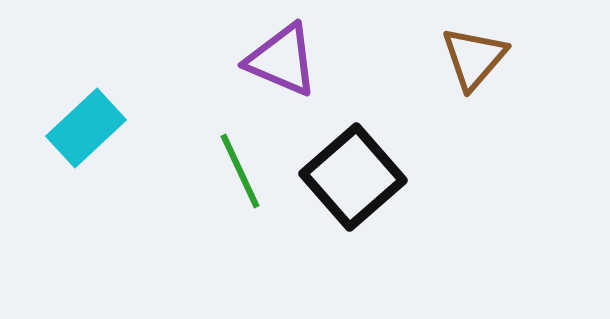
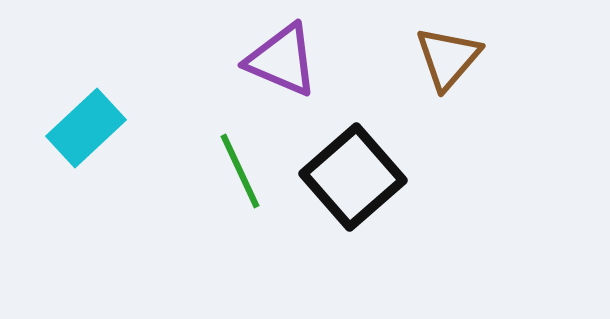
brown triangle: moved 26 px left
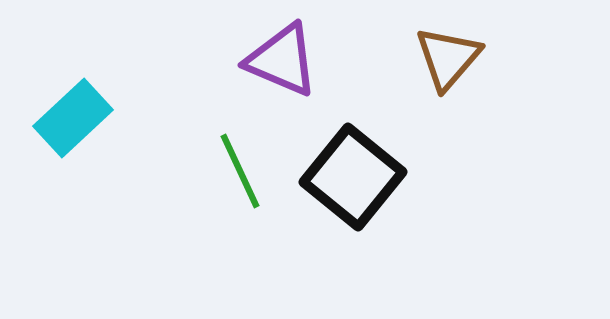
cyan rectangle: moved 13 px left, 10 px up
black square: rotated 10 degrees counterclockwise
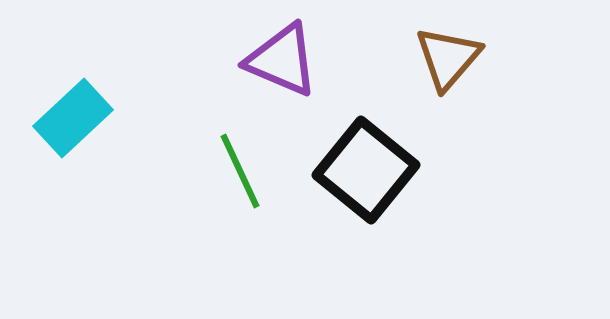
black square: moved 13 px right, 7 px up
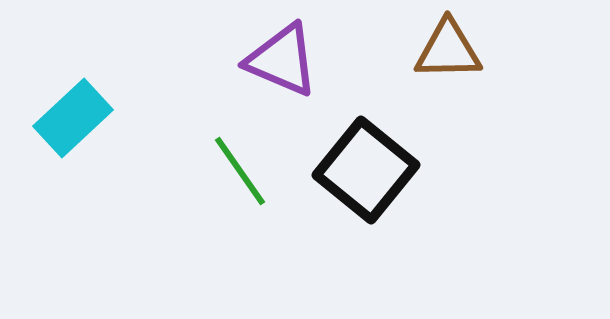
brown triangle: moved 8 px up; rotated 48 degrees clockwise
green line: rotated 10 degrees counterclockwise
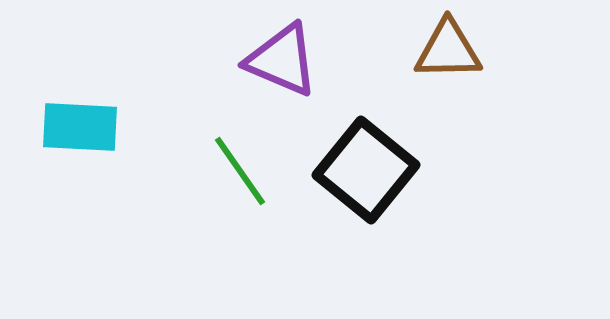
cyan rectangle: moved 7 px right, 9 px down; rotated 46 degrees clockwise
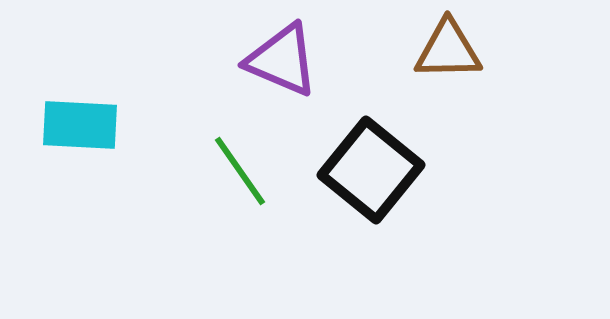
cyan rectangle: moved 2 px up
black square: moved 5 px right
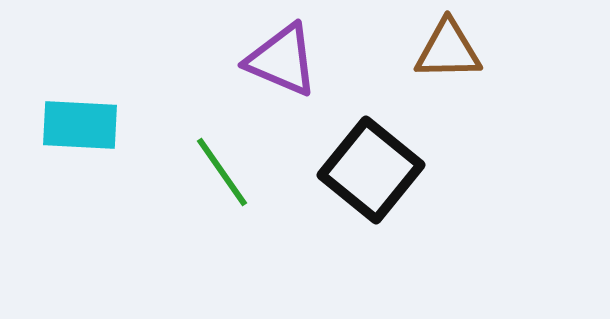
green line: moved 18 px left, 1 px down
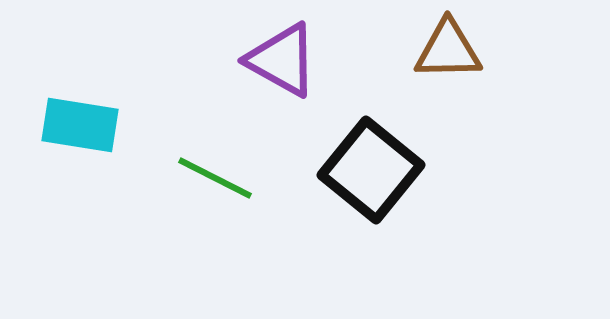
purple triangle: rotated 6 degrees clockwise
cyan rectangle: rotated 6 degrees clockwise
green line: moved 7 px left, 6 px down; rotated 28 degrees counterclockwise
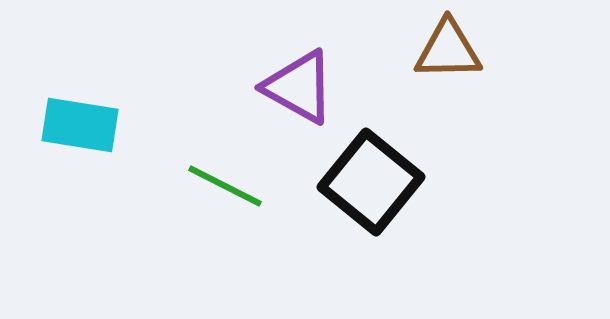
purple triangle: moved 17 px right, 27 px down
black square: moved 12 px down
green line: moved 10 px right, 8 px down
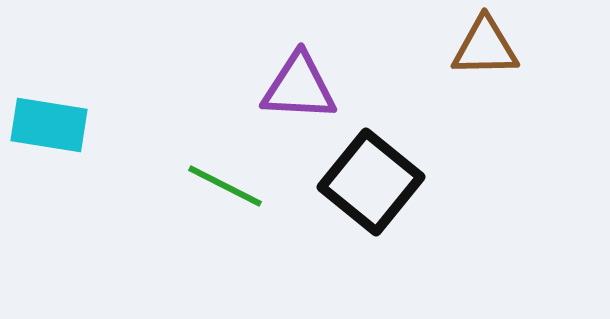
brown triangle: moved 37 px right, 3 px up
purple triangle: rotated 26 degrees counterclockwise
cyan rectangle: moved 31 px left
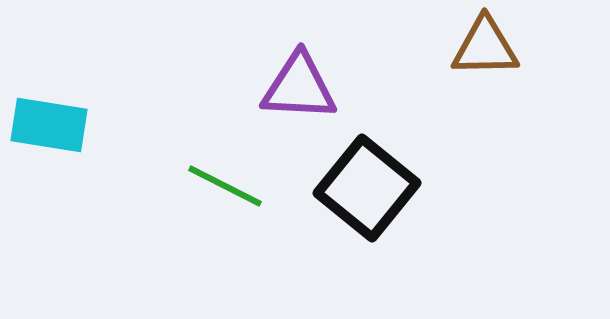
black square: moved 4 px left, 6 px down
